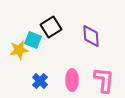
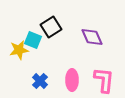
purple diamond: moved 1 px right, 1 px down; rotated 20 degrees counterclockwise
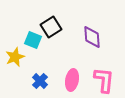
purple diamond: rotated 20 degrees clockwise
yellow star: moved 4 px left, 7 px down; rotated 12 degrees counterclockwise
pink ellipse: rotated 10 degrees clockwise
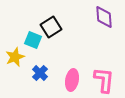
purple diamond: moved 12 px right, 20 px up
blue cross: moved 8 px up
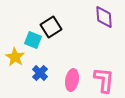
yellow star: rotated 18 degrees counterclockwise
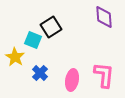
pink L-shape: moved 5 px up
